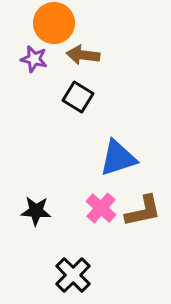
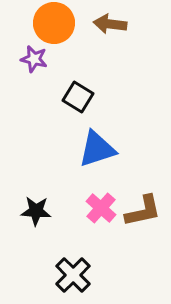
brown arrow: moved 27 px right, 31 px up
blue triangle: moved 21 px left, 9 px up
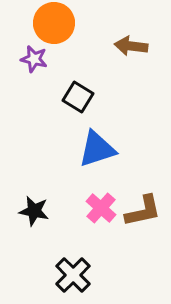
brown arrow: moved 21 px right, 22 px down
black star: moved 2 px left; rotated 8 degrees clockwise
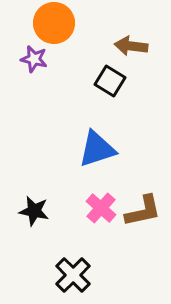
black square: moved 32 px right, 16 px up
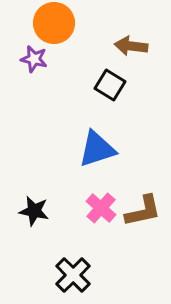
black square: moved 4 px down
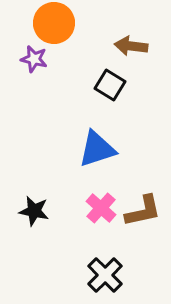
black cross: moved 32 px right
